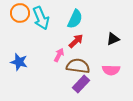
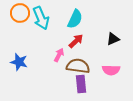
purple rectangle: rotated 48 degrees counterclockwise
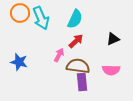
purple rectangle: moved 1 px right, 2 px up
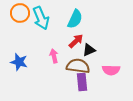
black triangle: moved 24 px left, 11 px down
pink arrow: moved 5 px left, 1 px down; rotated 40 degrees counterclockwise
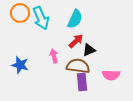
blue star: moved 1 px right, 3 px down
pink semicircle: moved 5 px down
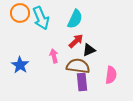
blue star: rotated 18 degrees clockwise
pink semicircle: rotated 84 degrees counterclockwise
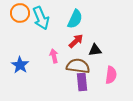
black triangle: moved 6 px right; rotated 16 degrees clockwise
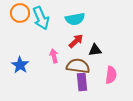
cyan semicircle: rotated 54 degrees clockwise
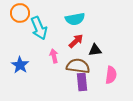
cyan arrow: moved 2 px left, 10 px down
